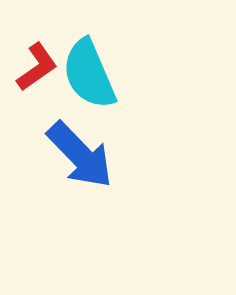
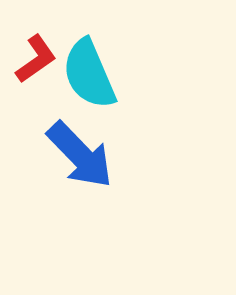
red L-shape: moved 1 px left, 8 px up
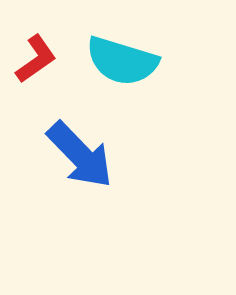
cyan semicircle: moved 33 px right, 13 px up; rotated 50 degrees counterclockwise
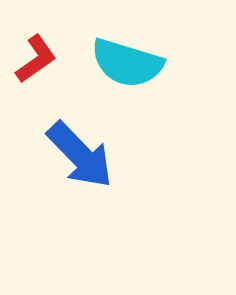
cyan semicircle: moved 5 px right, 2 px down
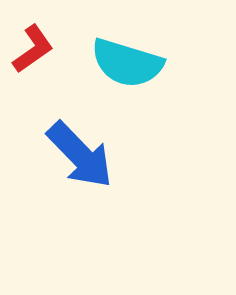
red L-shape: moved 3 px left, 10 px up
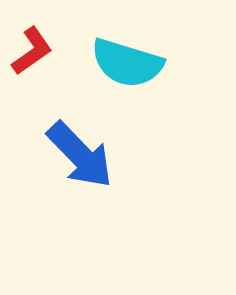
red L-shape: moved 1 px left, 2 px down
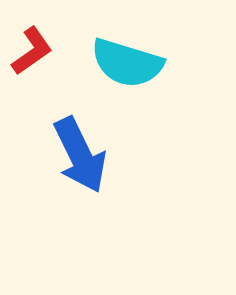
blue arrow: rotated 18 degrees clockwise
